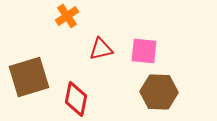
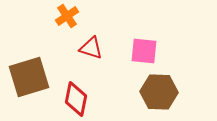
red triangle: moved 10 px left, 1 px up; rotated 30 degrees clockwise
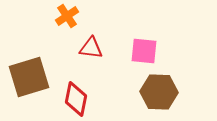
red triangle: rotated 10 degrees counterclockwise
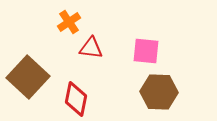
orange cross: moved 2 px right, 6 px down
pink square: moved 2 px right
brown square: moved 1 px left; rotated 30 degrees counterclockwise
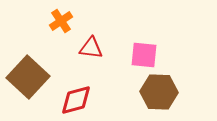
orange cross: moved 8 px left, 1 px up
pink square: moved 2 px left, 4 px down
red diamond: moved 1 px down; rotated 64 degrees clockwise
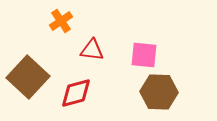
red triangle: moved 1 px right, 2 px down
red diamond: moved 7 px up
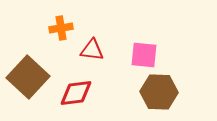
orange cross: moved 7 px down; rotated 25 degrees clockwise
red diamond: rotated 8 degrees clockwise
